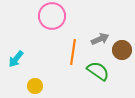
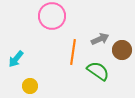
yellow circle: moved 5 px left
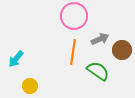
pink circle: moved 22 px right
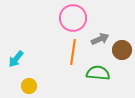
pink circle: moved 1 px left, 2 px down
green semicircle: moved 2 px down; rotated 30 degrees counterclockwise
yellow circle: moved 1 px left
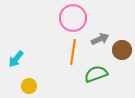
green semicircle: moved 2 px left, 1 px down; rotated 25 degrees counterclockwise
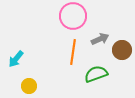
pink circle: moved 2 px up
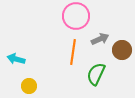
pink circle: moved 3 px right
cyan arrow: rotated 66 degrees clockwise
green semicircle: rotated 45 degrees counterclockwise
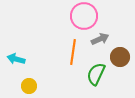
pink circle: moved 8 px right
brown circle: moved 2 px left, 7 px down
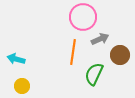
pink circle: moved 1 px left, 1 px down
brown circle: moved 2 px up
green semicircle: moved 2 px left
yellow circle: moved 7 px left
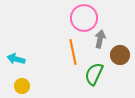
pink circle: moved 1 px right, 1 px down
gray arrow: rotated 54 degrees counterclockwise
orange line: rotated 20 degrees counterclockwise
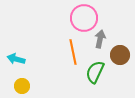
green semicircle: moved 1 px right, 2 px up
